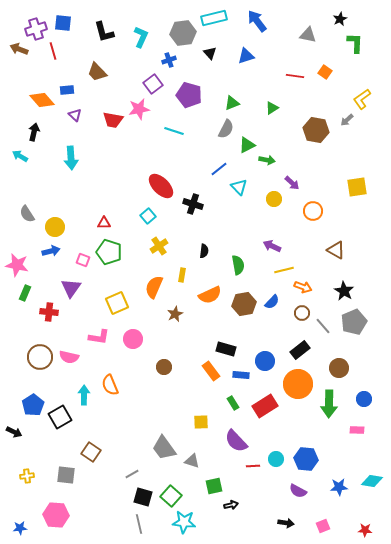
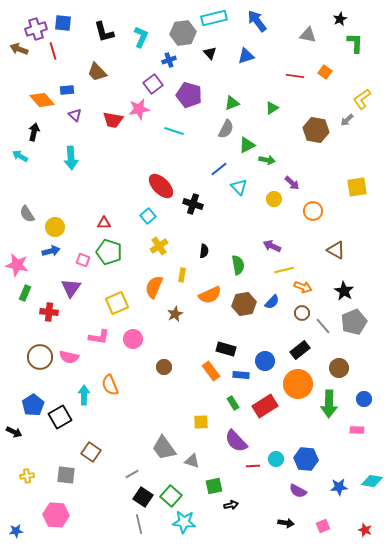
black square at (143, 497): rotated 18 degrees clockwise
blue star at (20, 528): moved 4 px left, 3 px down
red star at (365, 530): rotated 16 degrees clockwise
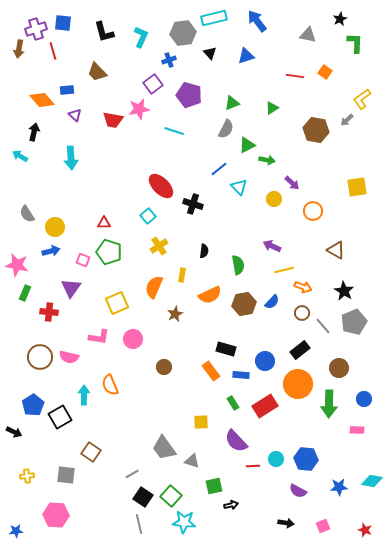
brown arrow at (19, 49): rotated 102 degrees counterclockwise
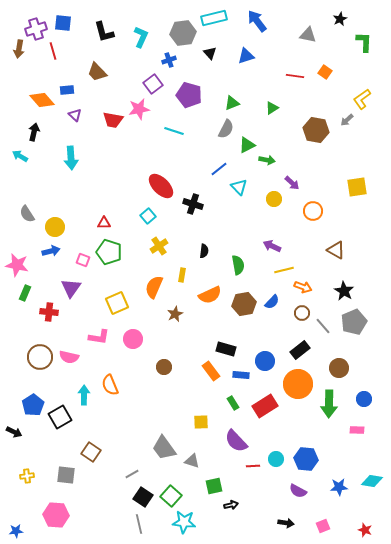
green L-shape at (355, 43): moved 9 px right, 1 px up
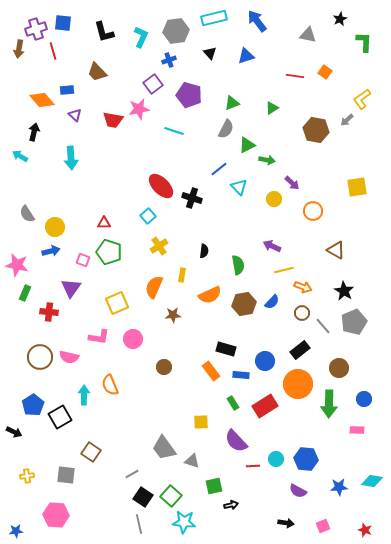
gray hexagon at (183, 33): moved 7 px left, 2 px up
black cross at (193, 204): moved 1 px left, 6 px up
brown star at (175, 314): moved 2 px left, 1 px down; rotated 21 degrees clockwise
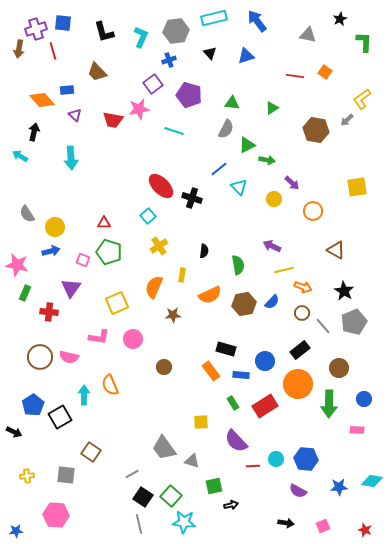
green triangle at (232, 103): rotated 28 degrees clockwise
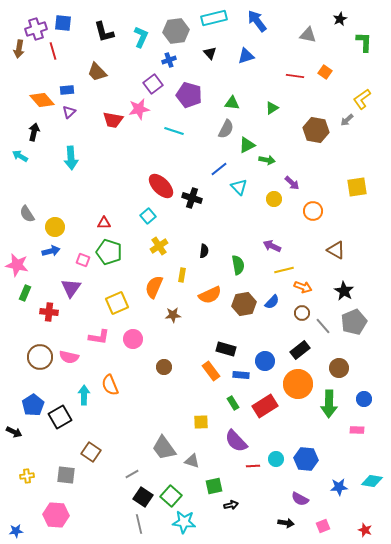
purple triangle at (75, 115): moved 6 px left, 3 px up; rotated 32 degrees clockwise
purple semicircle at (298, 491): moved 2 px right, 8 px down
